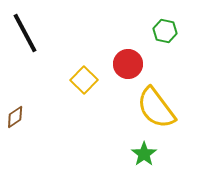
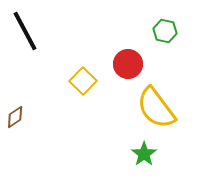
black line: moved 2 px up
yellow square: moved 1 px left, 1 px down
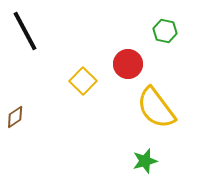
green star: moved 1 px right, 7 px down; rotated 20 degrees clockwise
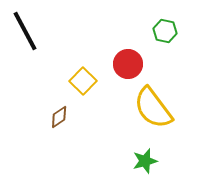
yellow semicircle: moved 3 px left
brown diamond: moved 44 px right
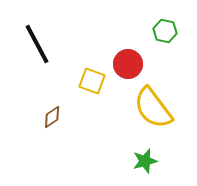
black line: moved 12 px right, 13 px down
yellow square: moved 9 px right; rotated 24 degrees counterclockwise
brown diamond: moved 7 px left
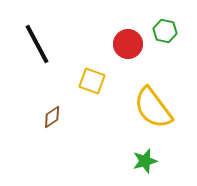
red circle: moved 20 px up
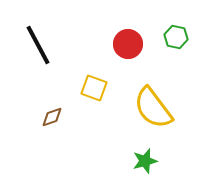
green hexagon: moved 11 px right, 6 px down
black line: moved 1 px right, 1 px down
yellow square: moved 2 px right, 7 px down
brown diamond: rotated 15 degrees clockwise
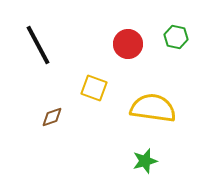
yellow semicircle: rotated 135 degrees clockwise
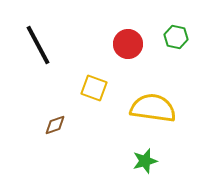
brown diamond: moved 3 px right, 8 px down
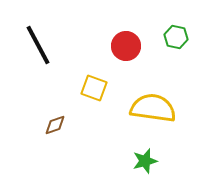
red circle: moved 2 px left, 2 px down
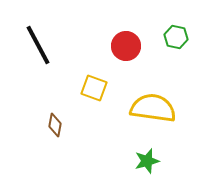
brown diamond: rotated 60 degrees counterclockwise
green star: moved 2 px right
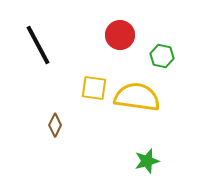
green hexagon: moved 14 px left, 19 px down
red circle: moved 6 px left, 11 px up
yellow square: rotated 12 degrees counterclockwise
yellow semicircle: moved 16 px left, 11 px up
brown diamond: rotated 15 degrees clockwise
